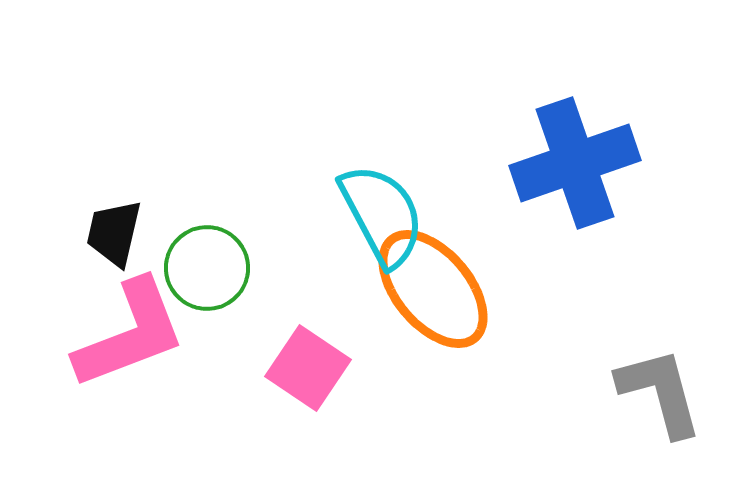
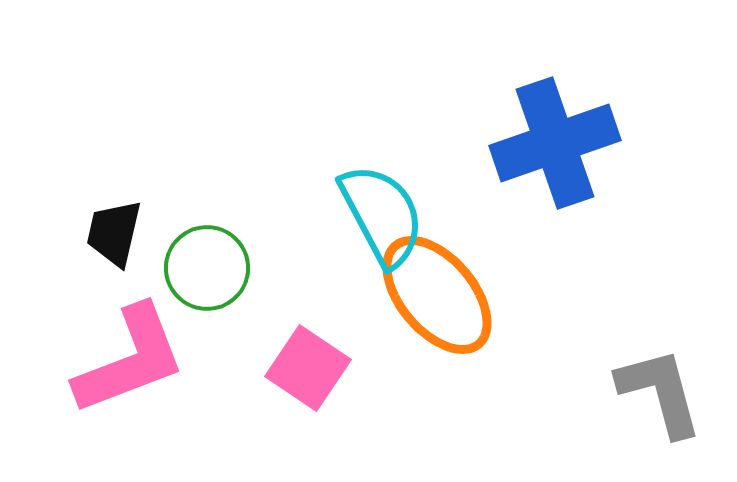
blue cross: moved 20 px left, 20 px up
orange ellipse: moved 4 px right, 6 px down
pink L-shape: moved 26 px down
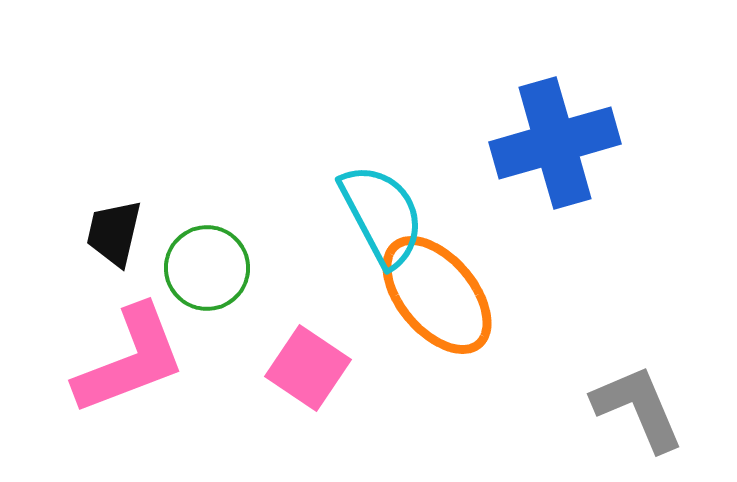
blue cross: rotated 3 degrees clockwise
gray L-shape: moved 22 px left, 16 px down; rotated 8 degrees counterclockwise
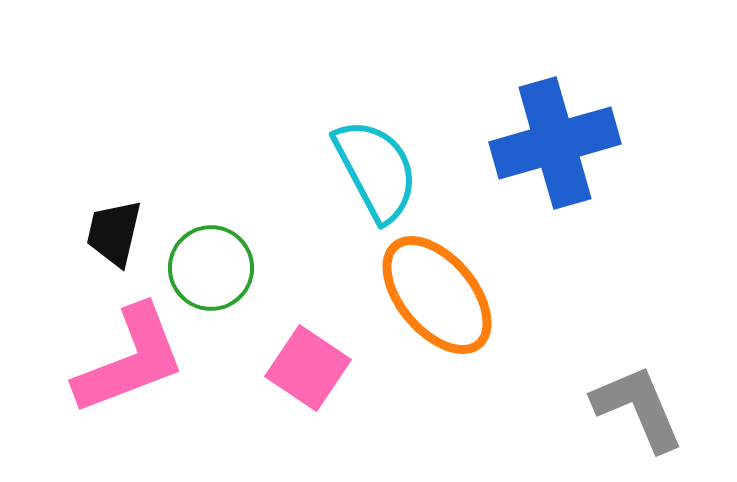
cyan semicircle: moved 6 px left, 45 px up
green circle: moved 4 px right
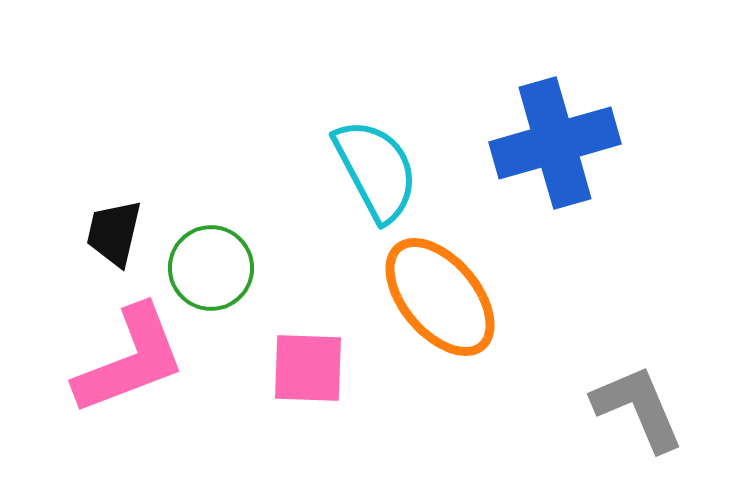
orange ellipse: moved 3 px right, 2 px down
pink square: rotated 32 degrees counterclockwise
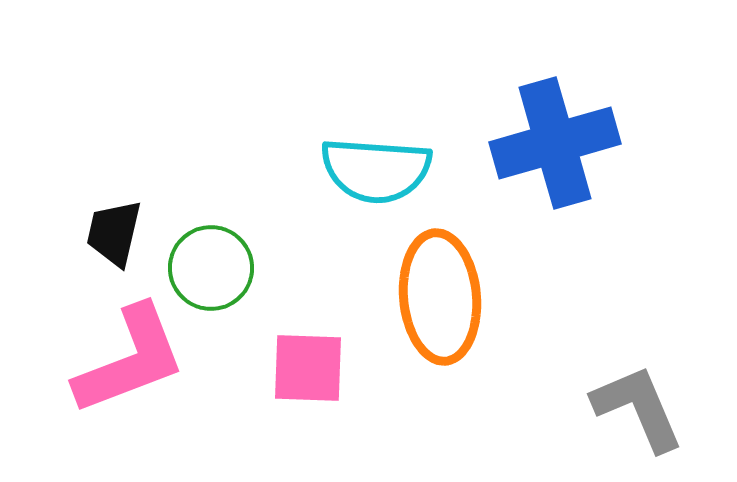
cyan semicircle: rotated 122 degrees clockwise
orange ellipse: rotated 35 degrees clockwise
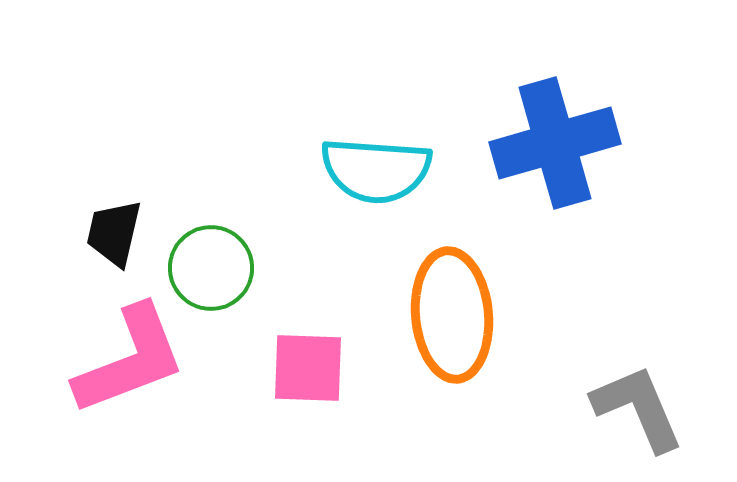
orange ellipse: moved 12 px right, 18 px down
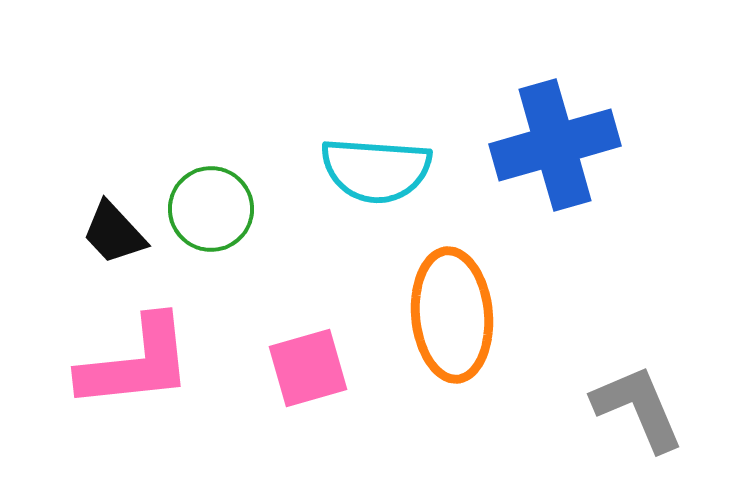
blue cross: moved 2 px down
black trapezoid: rotated 56 degrees counterclockwise
green circle: moved 59 px up
pink L-shape: moved 6 px right, 3 px down; rotated 15 degrees clockwise
pink square: rotated 18 degrees counterclockwise
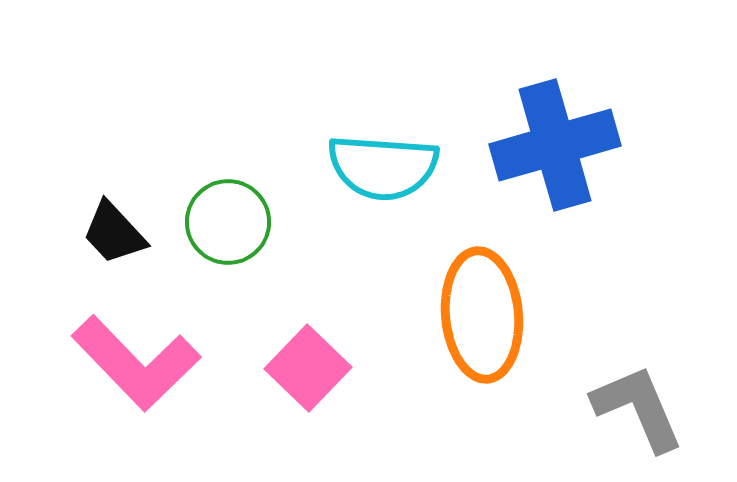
cyan semicircle: moved 7 px right, 3 px up
green circle: moved 17 px right, 13 px down
orange ellipse: moved 30 px right
pink L-shape: rotated 52 degrees clockwise
pink square: rotated 30 degrees counterclockwise
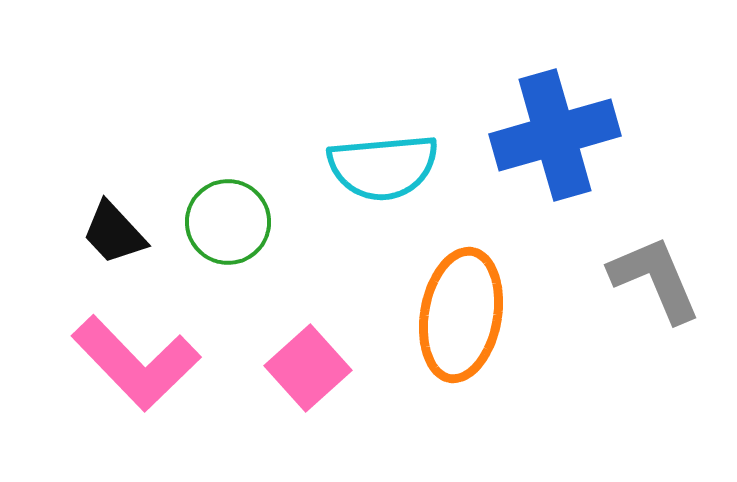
blue cross: moved 10 px up
cyan semicircle: rotated 9 degrees counterclockwise
orange ellipse: moved 21 px left; rotated 15 degrees clockwise
pink square: rotated 4 degrees clockwise
gray L-shape: moved 17 px right, 129 px up
